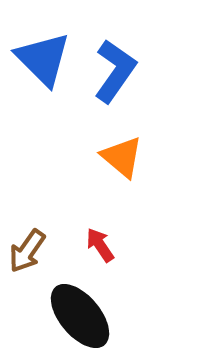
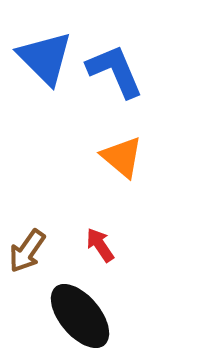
blue triangle: moved 2 px right, 1 px up
blue L-shape: rotated 58 degrees counterclockwise
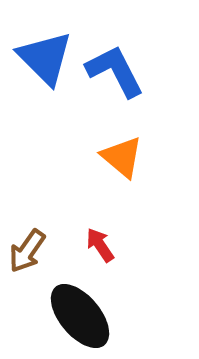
blue L-shape: rotated 4 degrees counterclockwise
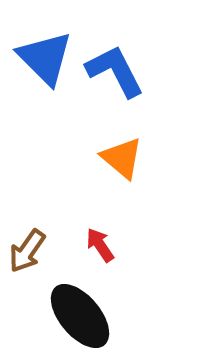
orange triangle: moved 1 px down
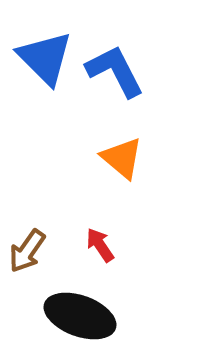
black ellipse: rotated 30 degrees counterclockwise
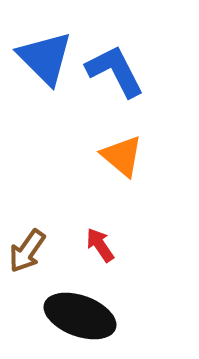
orange triangle: moved 2 px up
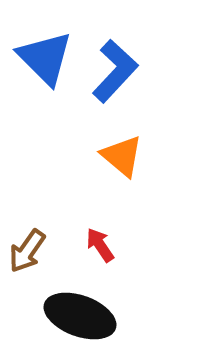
blue L-shape: rotated 70 degrees clockwise
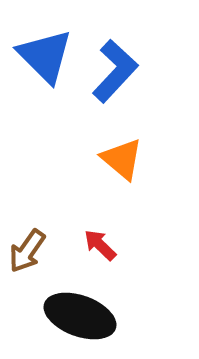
blue triangle: moved 2 px up
orange triangle: moved 3 px down
red arrow: rotated 12 degrees counterclockwise
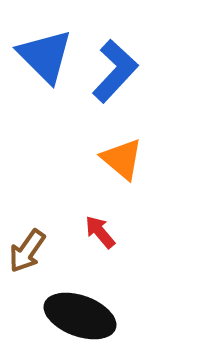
red arrow: moved 13 px up; rotated 6 degrees clockwise
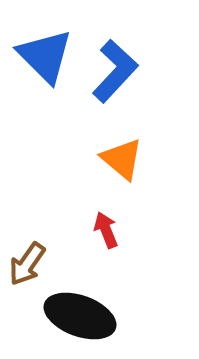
red arrow: moved 6 px right, 2 px up; rotated 18 degrees clockwise
brown arrow: moved 13 px down
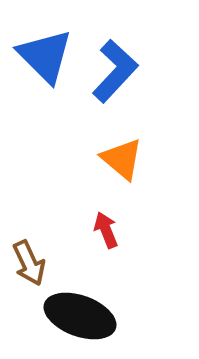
brown arrow: moved 2 px right, 1 px up; rotated 60 degrees counterclockwise
